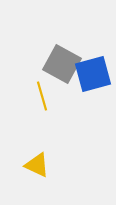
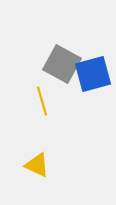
yellow line: moved 5 px down
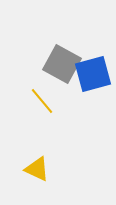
yellow line: rotated 24 degrees counterclockwise
yellow triangle: moved 4 px down
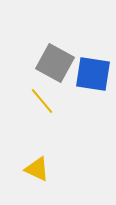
gray square: moved 7 px left, 1 px up
blue square: rotated 24 degrees clockwise
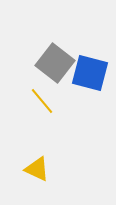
gray square: rotated 9 degrees clockwise
blue square: moved 3 px left, 1 px up; rotated 6 degrees clockwise
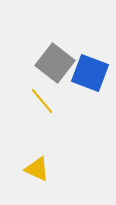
blue square: rotated 6 degrees clockwise
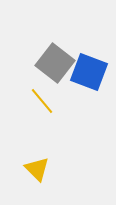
blue square: moved 1 px left, 1 px up
yellow triangle: rotated 20 degrees clockwise
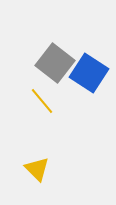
blue square: moved 1 px down; rotated 12 degrees clockwise
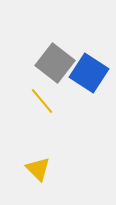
yellow triangle: moved 1 px right
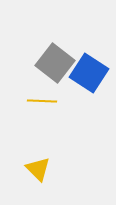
yellow line: rotated 48 degrees counterclockwise
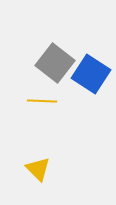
blue square: moved 2 px right, 1 px down
